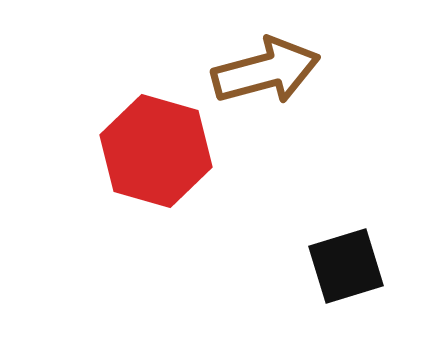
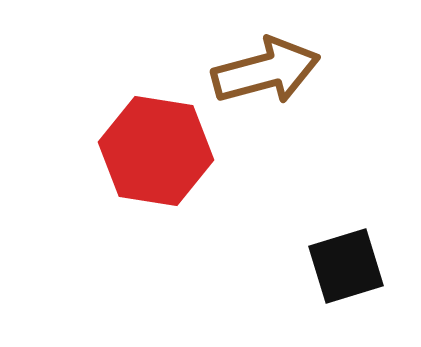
red hexagon: rotated 7 degrees counterclockwise
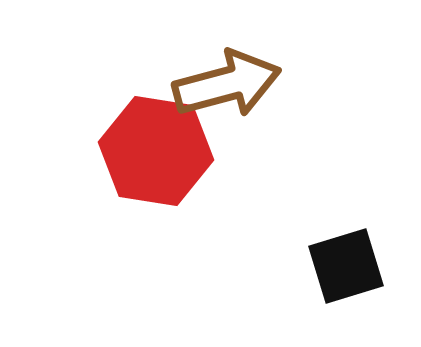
brown arrow: moved 39 px left, 13 px down
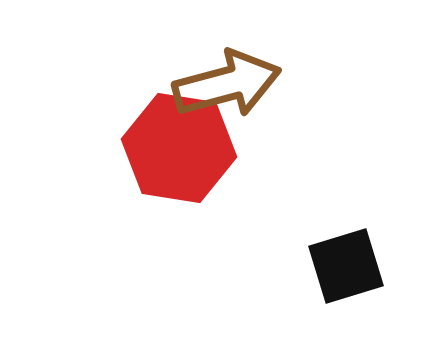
red hexagon: moved 23 px right, 3 px up
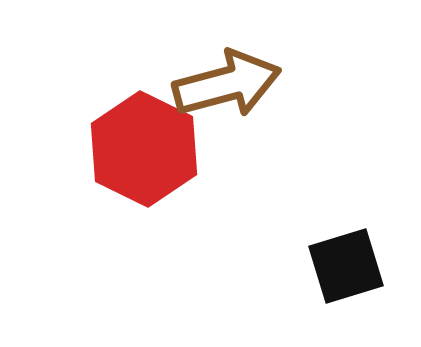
red hexagon: moved 35 px left, 1 px down; rotated 17 degrees clockwise
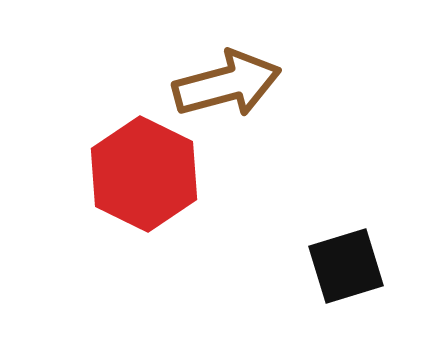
red hexagon: moved 25 px down
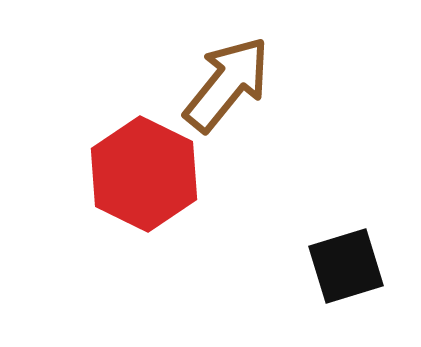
brown arrow: rotated 36 degrees counterclockwise
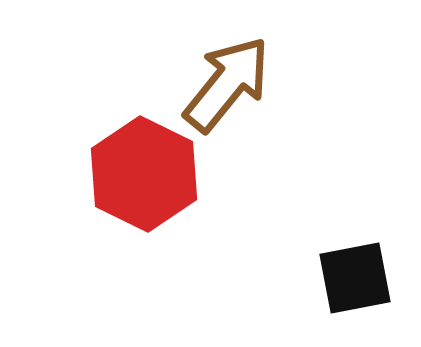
black square: moved 9 px right, 12 px down; rotated 6 degrees clockwise
